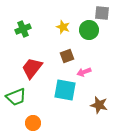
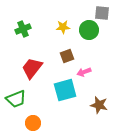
yellow star: rotated 24 degrees counterclockwise
cyan square: rotated 25 degrees counterclockwise
green trapezoid: moved 2 px down
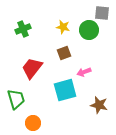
yellow star: rotated 16 degrees clockwise
brown square: moved 3 px left, 3 px up
green trapezoid: rotated 85 degrees counterclockwise
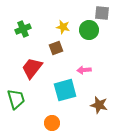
brown square: moved 8 px left, 5 px up
pink arrow: moved 2 px up; rotated 16 degrees clockwise
orange circle: moved 19 px right
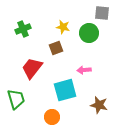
green circle: moved 3 px down
orange circle: moved 6 px up
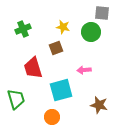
green circle: moved 2 px right, 1 px up
red trapezoid: moved 1 px right; rotated 55 degrees counterclockwise
cyan square: moved 4 px left
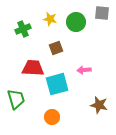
yellow star: moved 13 px left, 8 px up
green circle: moved 15 px left, 10 px up
red trapezoid: rotated 110 degrees clockwise
cyan square: moved 4 px left, 6 px up
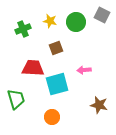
gray square: moved 2 px down; rotated 21 degrees clockwise
yellow star: moved 2 px down
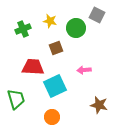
gray square: moved 5 px left
green circle: moved 6 px down
red trapezoid: moved 1 px up
cyan square: moved 2 px left, 2 px down; rotated 10 degrees counterclockwise
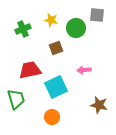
gray square: rotated 21 degrees counterclockwise
yellow star: moved 1 px right, 1 px up
red trapezoid: moved 3 px left, 3 px down; rotated 15 degrees counterclockwise
cyan square: moved 1 px right, 1 px down
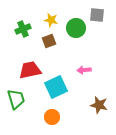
brown square: moved 7 px left, 7 px up
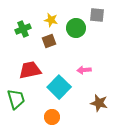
cyan square: moved 3 px right; rotated 20 degrees counterclockwise
brown star: moved 2 px up
